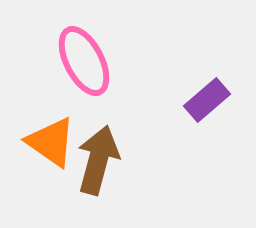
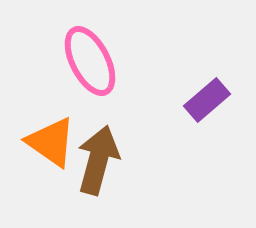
pink ellipse: moved 6 px right
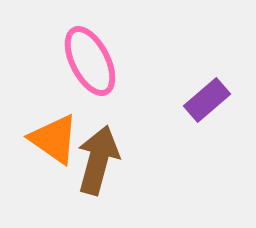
orange triangle: moved 3 px right, 3 px up
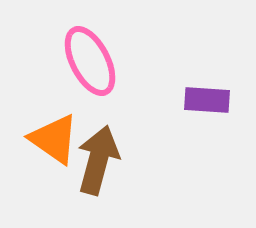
purple rectangle: rotated 45 degrees clockwise
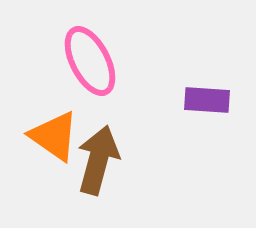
orange triangle: moved 3 px up
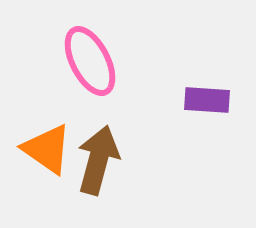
orange triangle: moved 7 px left, 13 px down
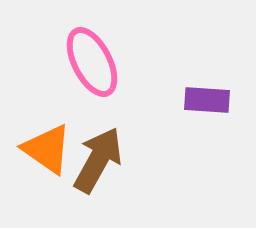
pink ellipse: moved 2 px right, 1 px down
brown arrow: rotated 14 degrees clockwise
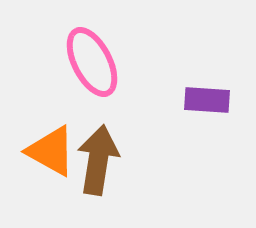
orange triangle: moved 4 px right, 2 px down; rotated 6 degrees counterclockwise
brown arrow: rotated 20 degrees counterclockwise
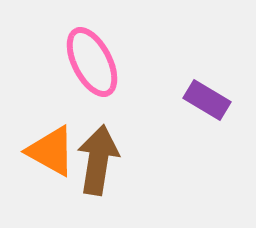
purple rectangle: rotated 27 degrees clockwise
